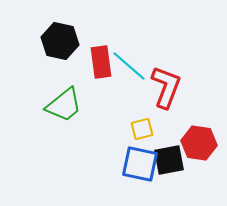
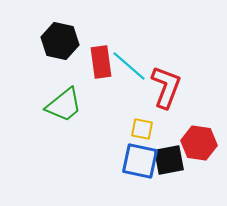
yellow square: rotated 25 degrees clockwise
blue square: moved 3 px up
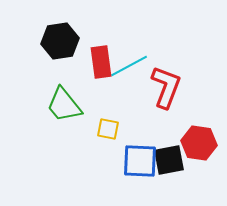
black hexagon: rotated 21 degrees counterclockwise
cyan line: rotated 69 degrees counterclockwise
green trapezoid: rotated 90 degrees clockwise
yellow square: moved 34 px left
blue square: rotated 9 degrees counterclockwise
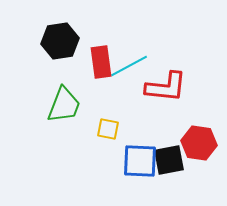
red L-shape: rotated 75 degrees clockwise
green trapezoid: rotated 120 degrees counterclockwise
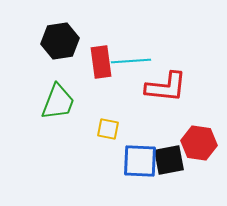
cyan line: moved 2 px right, 5 px up; rotated 24 degrees clockwise
green trapezoid: moved 6 px left, 3 px up
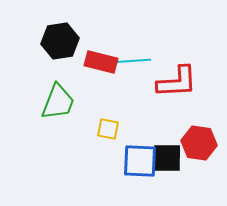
red rectangle: rotated 68 degrees counterclockwise
red L-shape: moved 11 px right, 5 px up; rotated 9 degrees counterclockwise
black square: moved 2 px left, 2 px up; rotated 12 degrees clockwise
